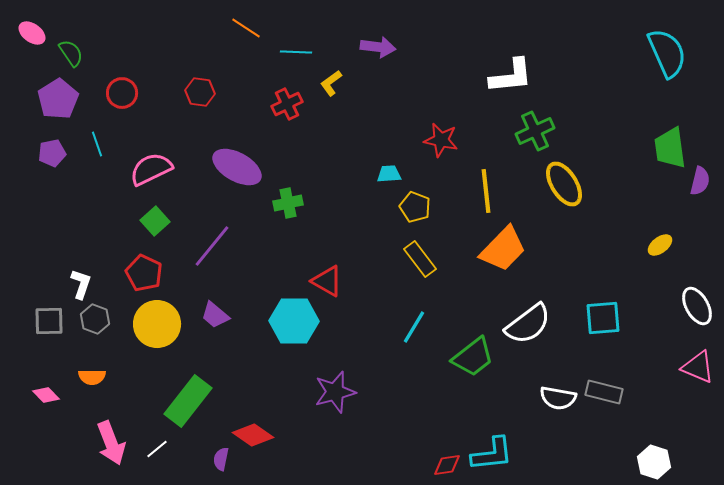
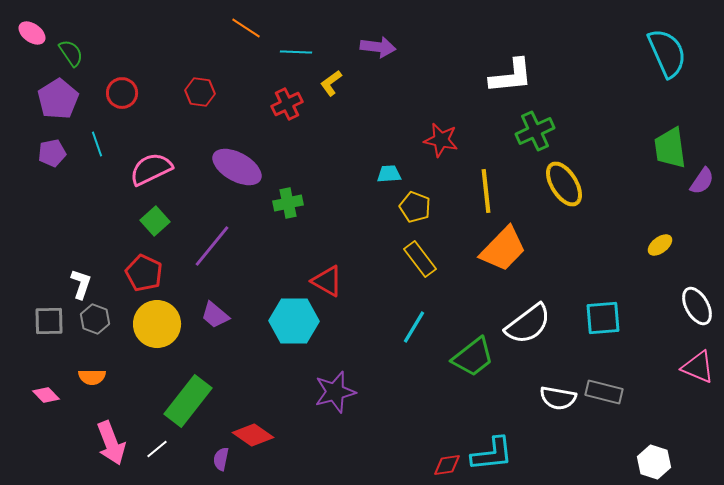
purple semicircle at (700, 181): moved 2 px right; rotated 20 degrees clockwise
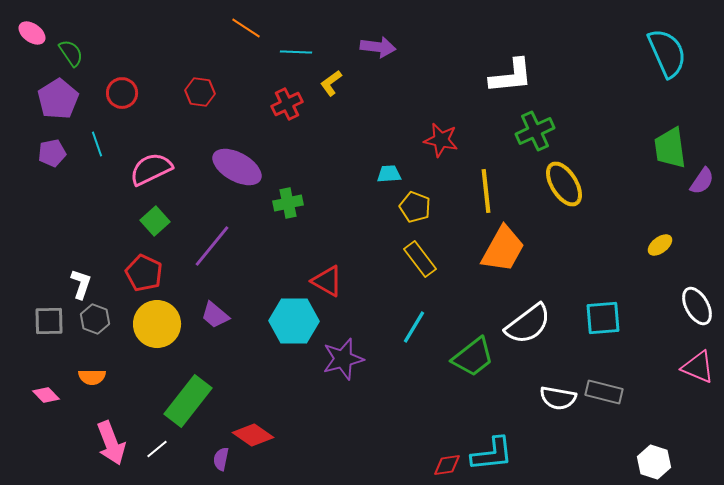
orange trapezoid at (503, 249): rotated 15 degrees counterclockwise
purple star at (335, 392): moved 8 px right, 33 px up
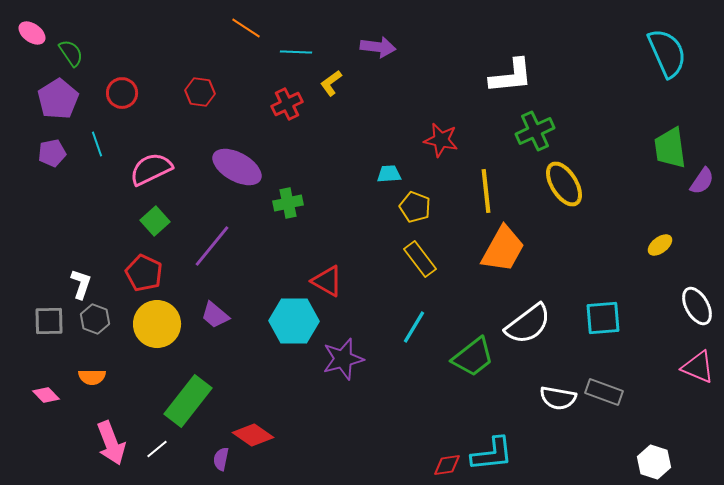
gray rectangle at (604, 392): rotated 6 degrees clockwise
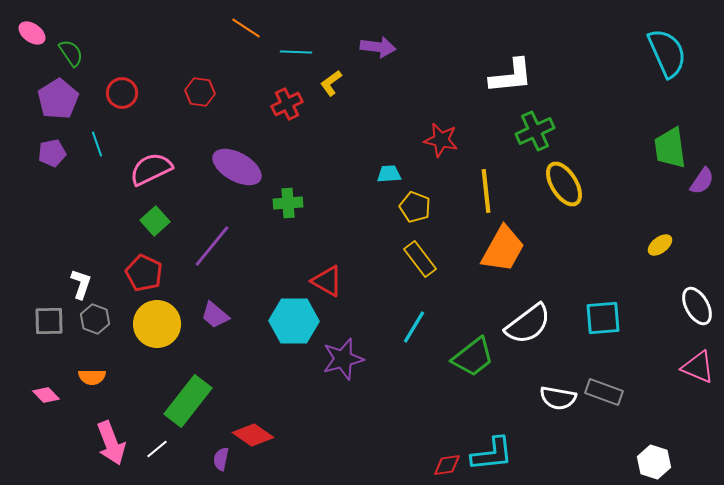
green cross at (288, 203): rotated 8 degrees clockwise
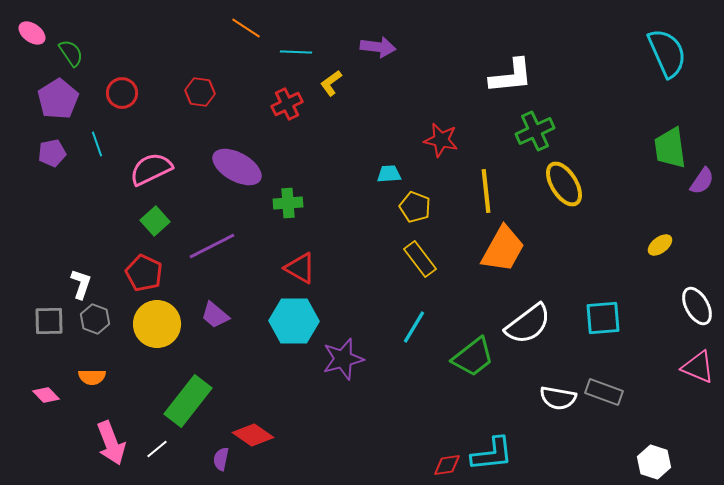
purple line at (212, 246): rotated 24 degrees clockwise
red triangle at (327, 281): moved 27 px left, 13 px up
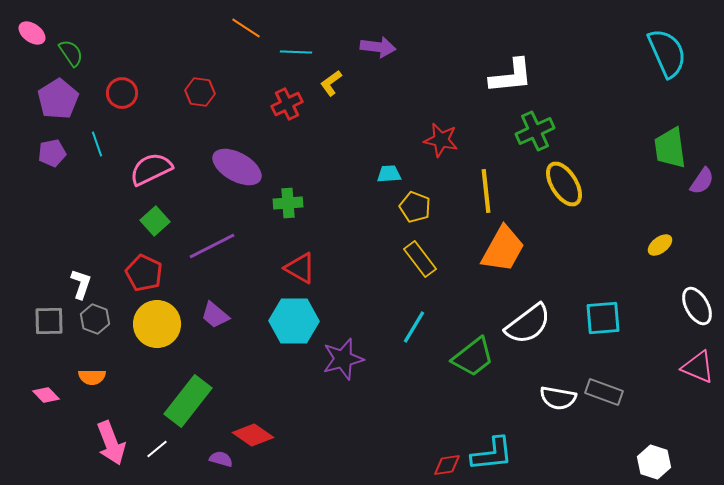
purple semicircle at (221, 459): rotated 95 degrees clockwise
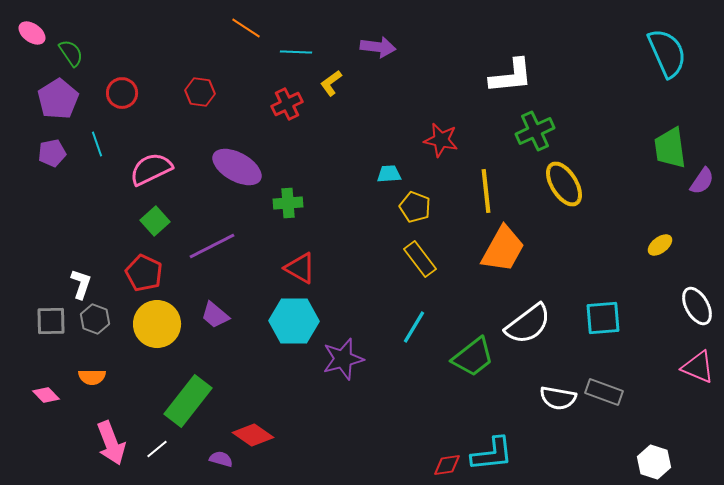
gray square at (49, 321): moved 2 px right
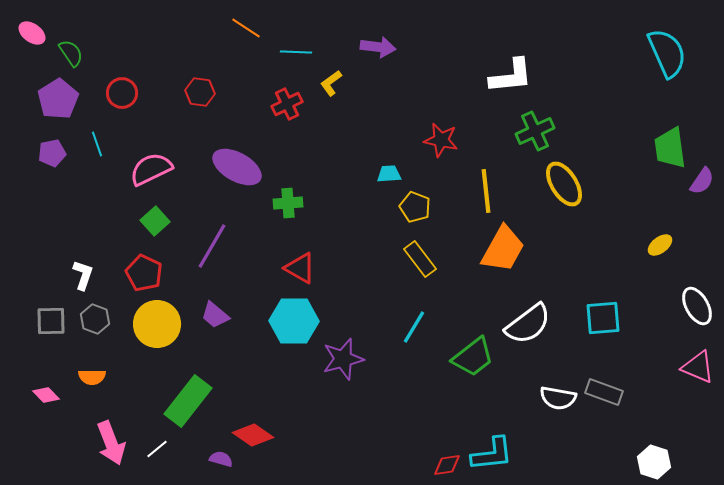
purple line at (212, 246): rotated 33 degrees counterclockwise
white L-shape at (81, 284): moved 2 px right, 9 px up
